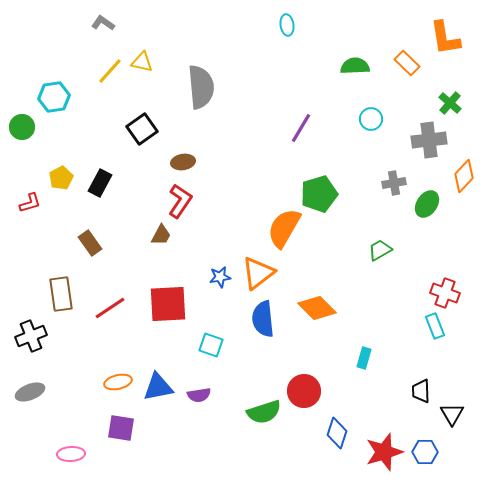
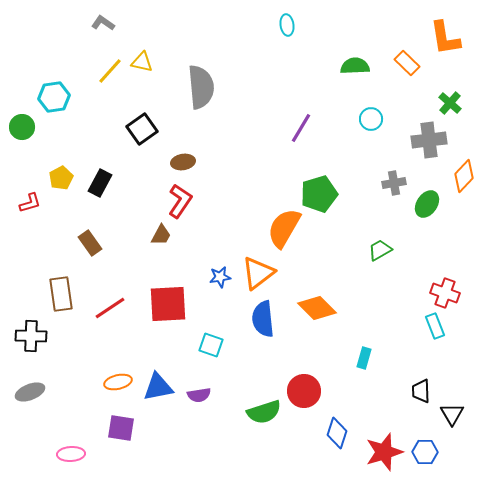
black cross at (31, 336): rotated 24 degrees clockwise
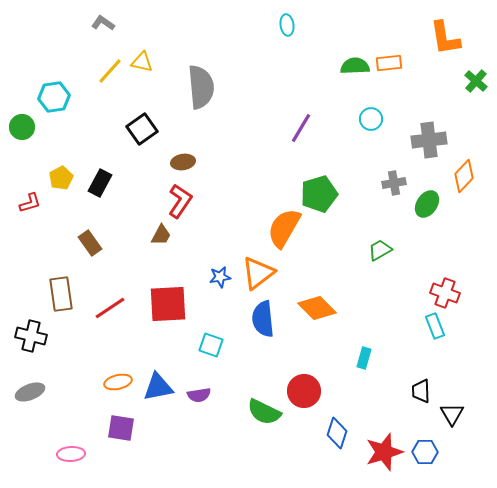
orange rectangle at (407, 63): moved 18 px left; rotated 50 degrees counterclockwise
green cross at (450, 103): moved 26 px right, 22 px up
black cross at (31, 336): rotated 12 degrees clockwise
green semicircle at (264, 412): rotated 44 degrees clockwise
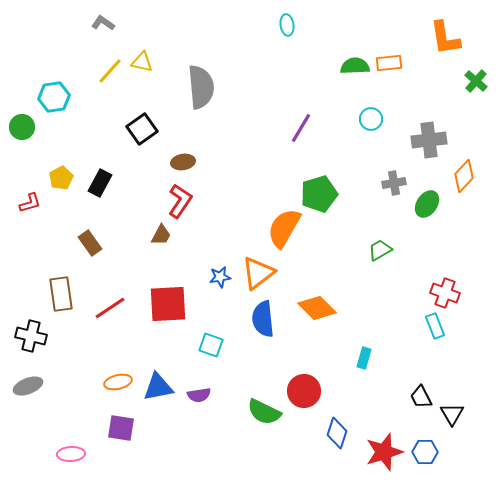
black trapezoid at (421, 391): moved 6 px down; rotated 25 degrees counterclockwise
gray ellipse at (30, 392): moved 2 px left, 6 px up
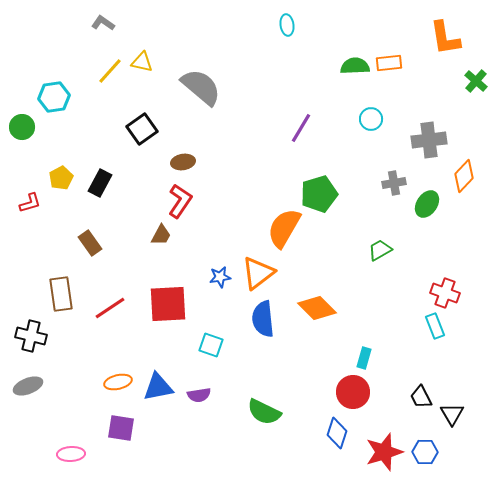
gray semicircle at (201, 87): rotated 45 degrees counterclockwise
red circle at (304, 391): moved 49 px right, 1 px down
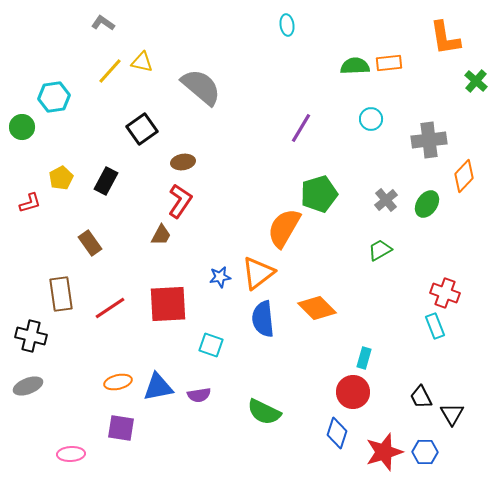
black rectangle at (100, 183): moved 6 px right, 2 px up
gray cross at (394, 183): moved 8 px left, 17 px down; rotated 30 degrees counterclockwise
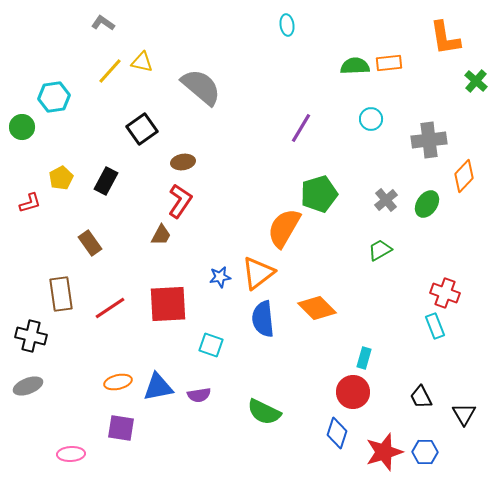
black triangle at (452, 414): moved 12 px right
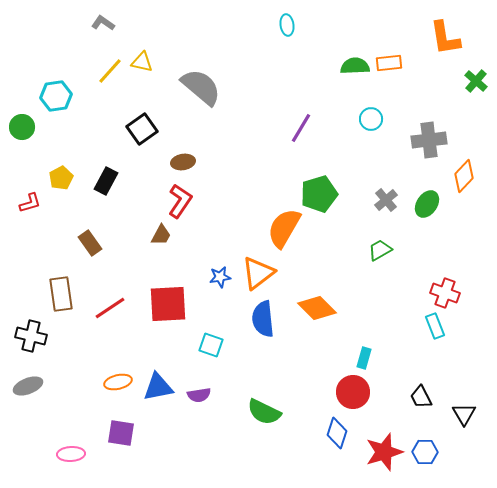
cyan hexagon at (54, 97): moved 2 px right, 1 px up
purple square at (121, 428): moved 5 px down
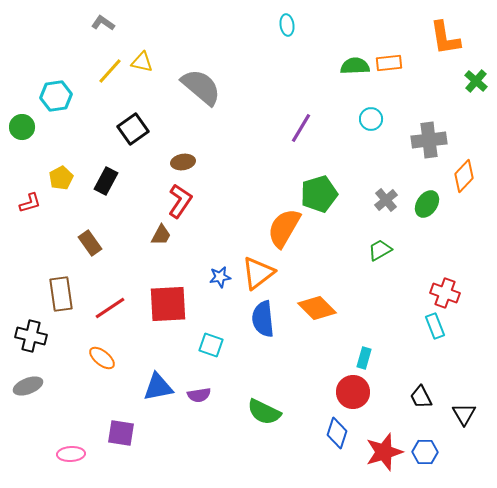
black square at (142, 129): moved 9 px left
orange ellipse at (118, 382): moved 16 px left, 24 px up; rotated 52 degrees clockwise
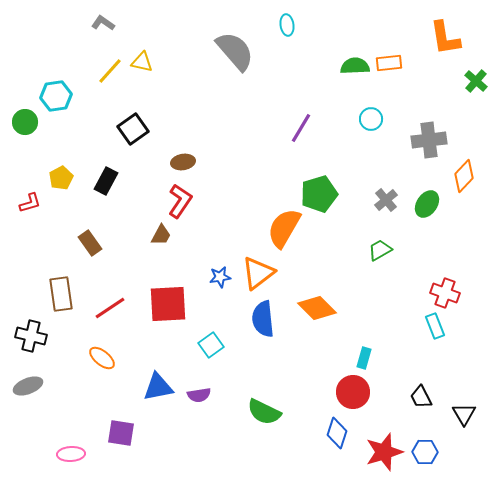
gray semicircle at (201, 87): moved 34 px right, 36 px up; rotated 9 degrees clockwise
green circle at (22, 127): moved 3 px right, 5 px up
cyan square at (211, 345): rotated 35 degrees clockwise
